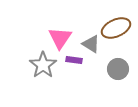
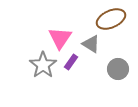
brown ellipse: moved 5 px left, 9 px up
purple rectangle: moved 3 px left, 2 px down; rotated 63 degrees counterclockwise
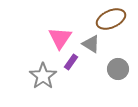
gray star: moved 11 px down
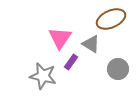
gray star: rotated 24 degrees counterclockwise
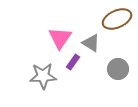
brown ellipse: moved 6 px right
gray triangle: moved 1 px up
purple rectangle: moved 2 px right
gray star: rotated 16 degrees counterclockwise
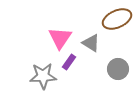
purple rectangle: moved 4 px left
